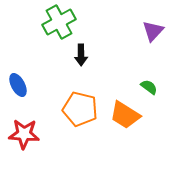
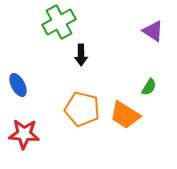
purple triangle: rotated 40 degrees counterclockwise
green semicircle: rotated 84 degrees clockwise
orange pentagon: moved 2 px right
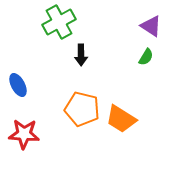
purple triangle: moved 2 px left, 5 px up
green semicircle: moved 3 px left, 30 px up
orange trapezoid: moved 4 px left, 4 px down
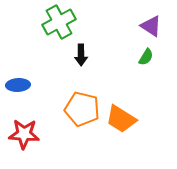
blue ellipse: rotated 65 degrees counterclockwise
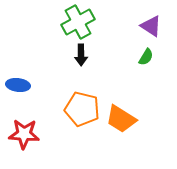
green cross: moved 19 px right
blue ellipse: rotated 10 degrees clockwise
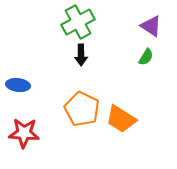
orange pentagon: rotated 12 degrees clockwise
red star: moved 1 px up
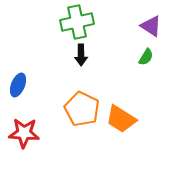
green cross: moved 1 px left; rotated 16 degrees clockwise
blue ellipse: rotated 75 degrees counterclockwise
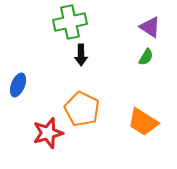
green cross: moved 7 px left
purple triangle: moved 1 px left, 1 px down
orange trapezoid: moved 22 px right, 3 px down
red star: moved 24 px right; rotated 20 degrees counterclockwise
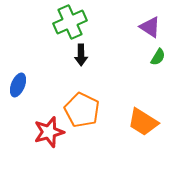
green cross: rotated 12 degrees counterclockwise
green semicircle: moved 12 px right
orange pentagon: moved 1 px down
red star: moved 1 px right, 1 px up
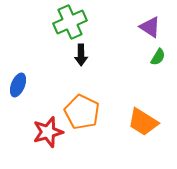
orange pentagon: moved 2 px down
red star: moved 1 px left
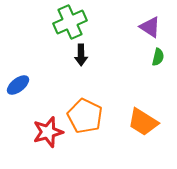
green semicircle: rotated 18 degrees counterclockwise
blue ellipse: rotated 30 degrees clockwise
orange pentagon: moved 3 px right, 4 px down
